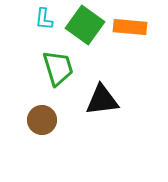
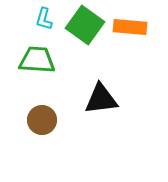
cyan L-shape: rotated 10 degrees clockwise
green trapezoid: moved 21 px left, 8 px up; rotated 69 degrees counterclockwise
black triangle: moved 1 px left, 1 px up
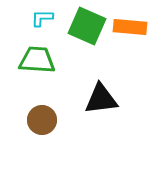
cyan L-shape: moved 2 px left, 1 px up; rotated 75 degrees clockwise
green square: moved 2 px right, 1 px down; rotated 12 degrees counterclockwise
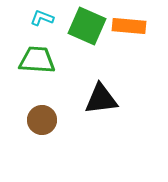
cyan L-shape: rotated 20 degrees clockwise
orange rectangle: moved 1 px left, 1 px up
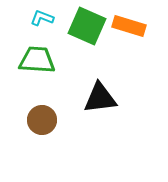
orange rectangle: rotated 12 degrees clockwise
black triangle: moved 1 px left, 1 px up
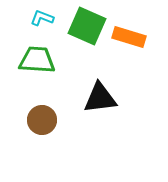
orange rectangle: moved 11 px down
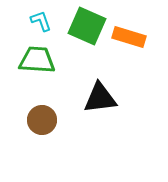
cyan L-shape: moved 1 px left, 3 px down; rotated 50 degrees clockwise
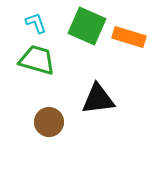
cyan L-shape: moved 5 px left, 2 px down
green trapezoid: rotated 12 degrees clockwise
black triangle: moved 2 px left, 1 px down
brown circle: moved 7 px right, 2 px down
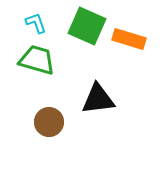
orange rectangle: moved 2 px down
